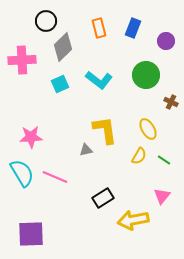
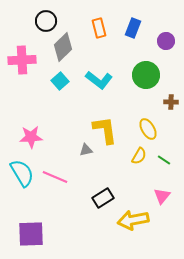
cyan square: moved 3 px up; rotated 18 degrees counterclockwise
brown cross: rotated 24 degrees counterclockwise
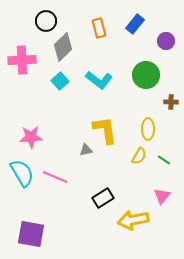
blue rectangle: moved 2 px right, 4 px up; rotated 18 degrees clockwise
yellow ellipse: rotated 30 degrees clockwise
purple square: rotated 12 degrees clockwise
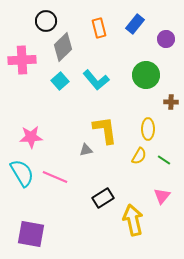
purple circle: moved 2 px up
cyan L-shape: moved 3 px left; rotated 12 degrees clockwise
yellow arrow: rotated 88 degrees clockwise
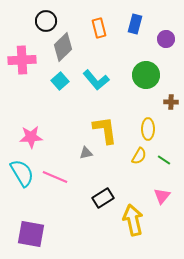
blue rectangle: rotated 24 degrees counterclockwise
gray triangle: moved 3 px down
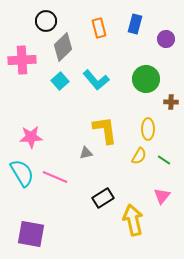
green circle: moved 4 px down
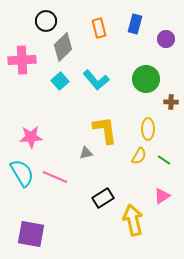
pink triangle: rotated 18 degrees clockwise
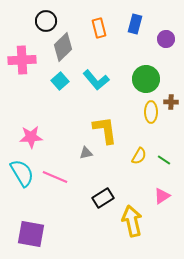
yellow ellipse: moved 3 px right, 17 px up
yellow arrow: moved 1 px left, 1 px down
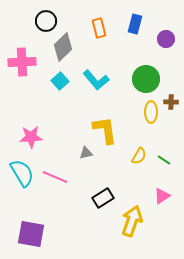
pink cross: moved 2 px down
yellow arrow: rotated 32 degrees clockwise
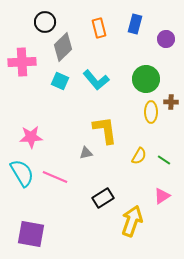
black circle: moved 1 px left, 1 px down
cyan square: rotated 24 degrees counterclockwise
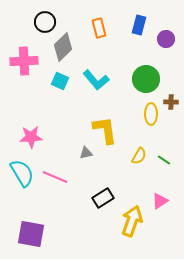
blue rectangle: moved 4 px right, 1 px down
pink cross: moved 2 px right, 1 px up
yellow ellipse: moved 2 px down
pink triangle: moved 2 px left, 5 px down
